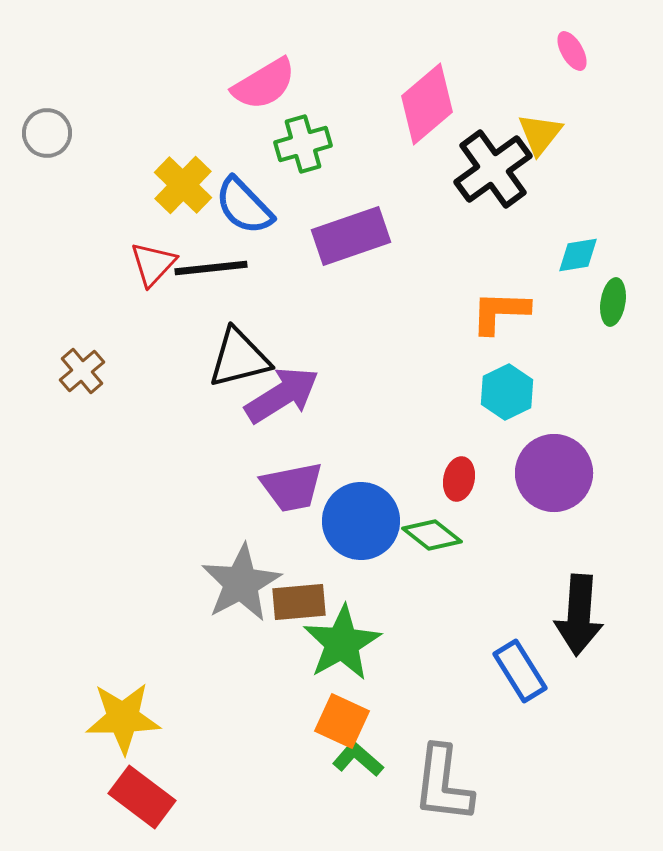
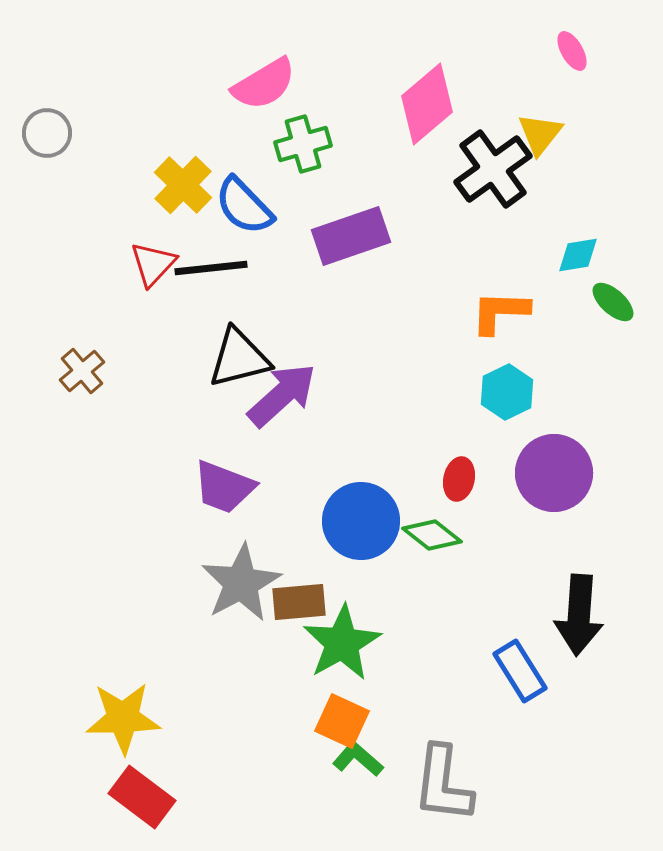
green ellipse: rotated 57 degrees counterclockwise
purple arrow: rotated 10 degrees counterclockwise
purple trapezoid: moved 68 px left; rotated 32 degrees clockwise
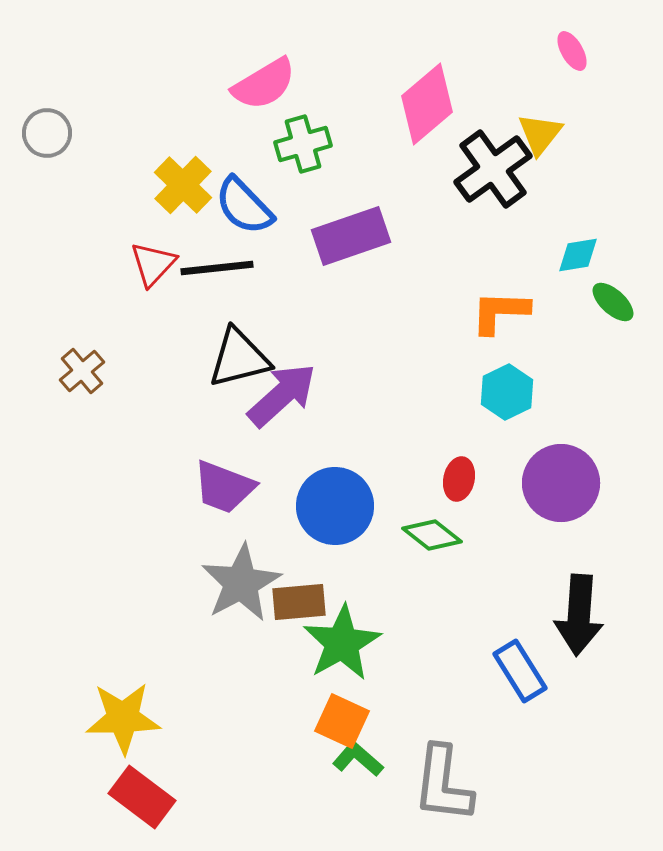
black line: moved 6 px right
purple circle: moved 7 px right, 10 px down
blue circle: moved 26 px left, 15 px up
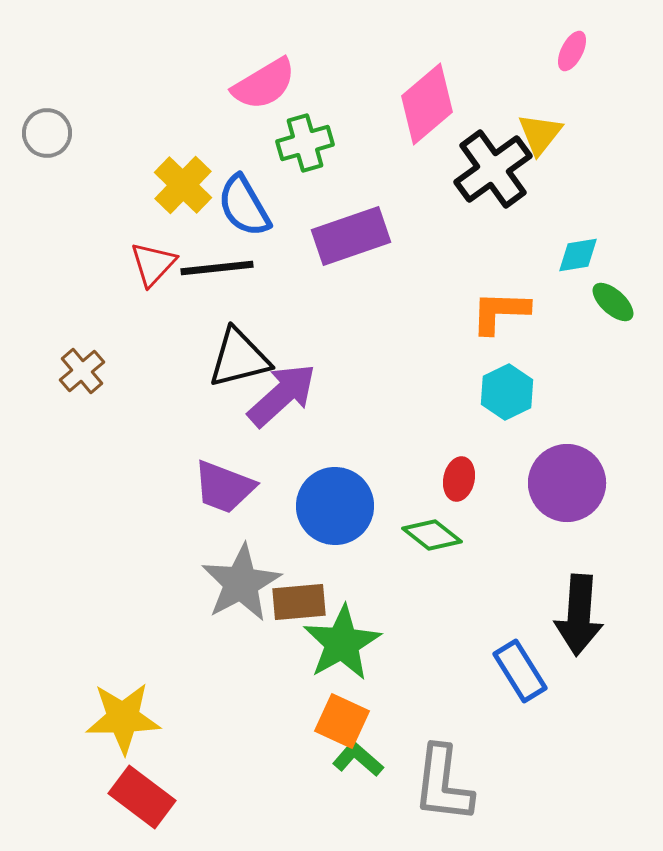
pink ellipse: rotated 57 degrees clockwise
green cross: moved 2 px right, 1 px up
blue semicircle: rotated 14 degrees clockwise
purple circle: moved 6 px right
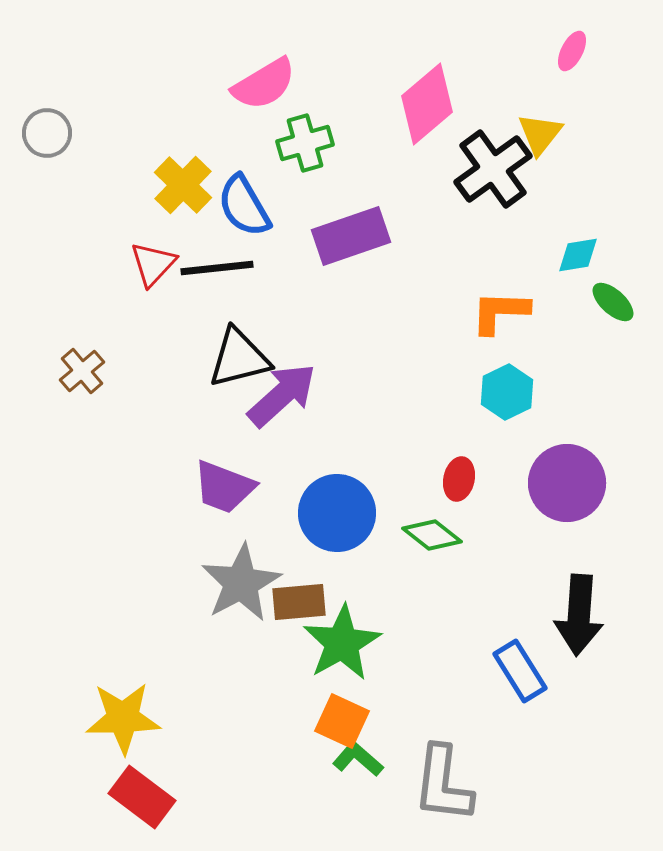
blue circle: moved 2 px right, 7 px down
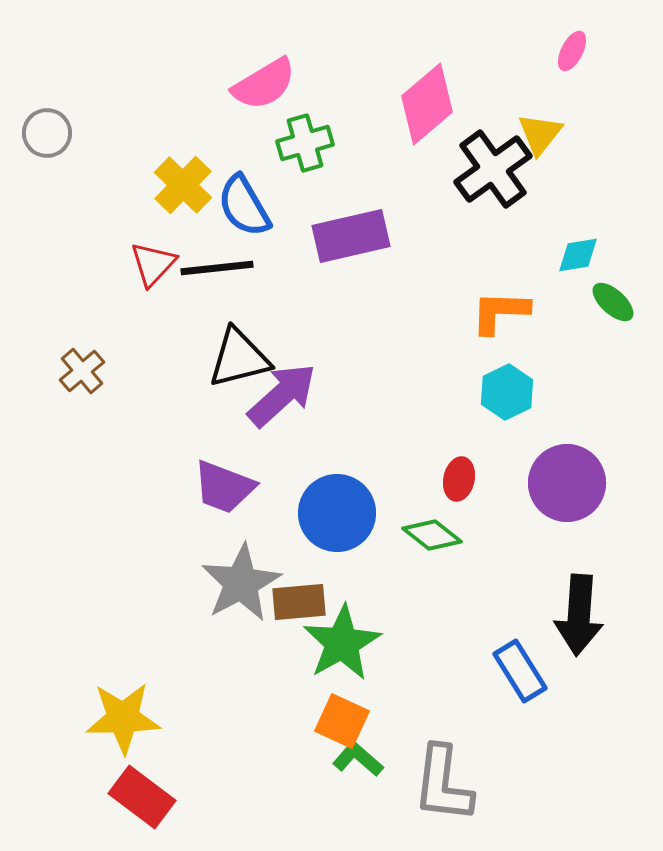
purple rectangle: rotated 6 degrees clockwise
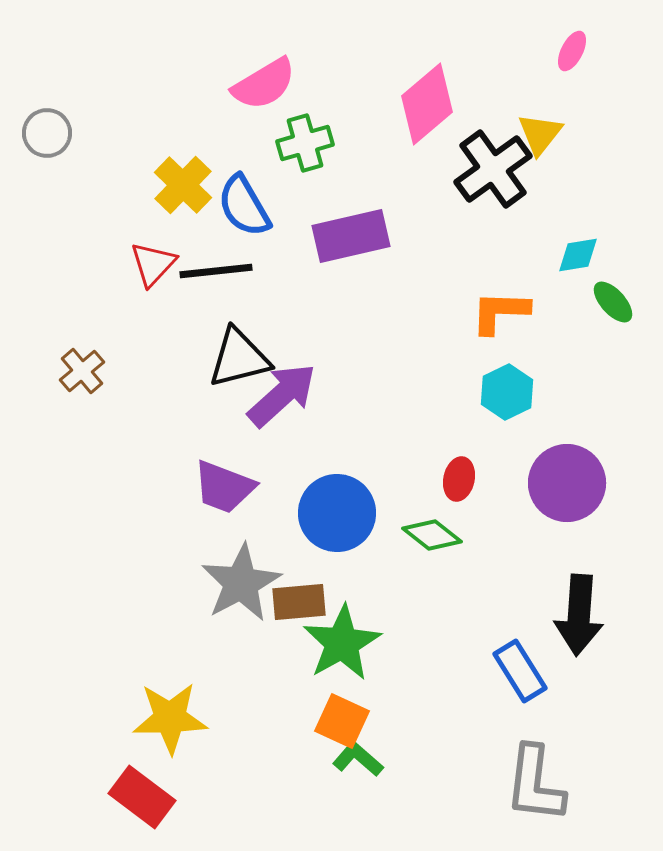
black line: moved 1 px left, 3 px down
green ellipse: rotated 6 degrees clockwise
yellow star: moved 47 px right
gray L-shape: moved 92 px right
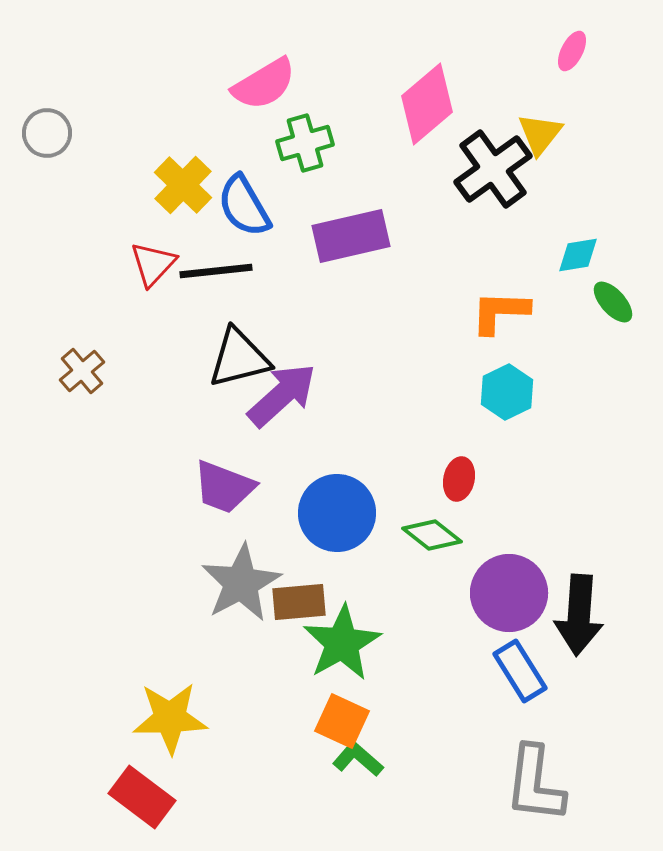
purple circle: moved 58 px left, 110 px down
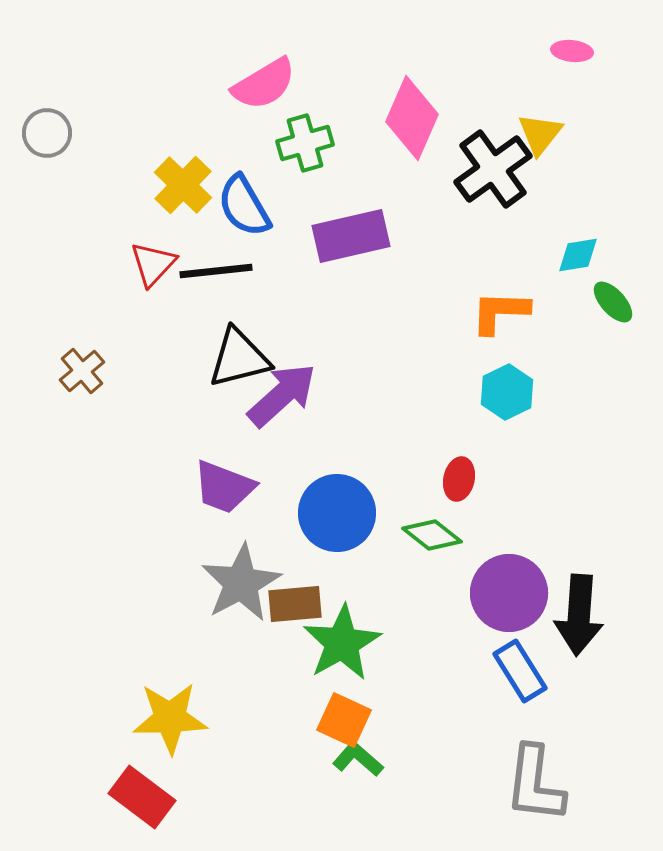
pink ellipse: rotated 69 degrees clockwise
pink diamond: moved 15 px left, 14 px down; rotated 26 degrees counterclockwise
brown rectangle: moved 4 px left, 2 px down
orange square: moved 2 px right, 1 px up
